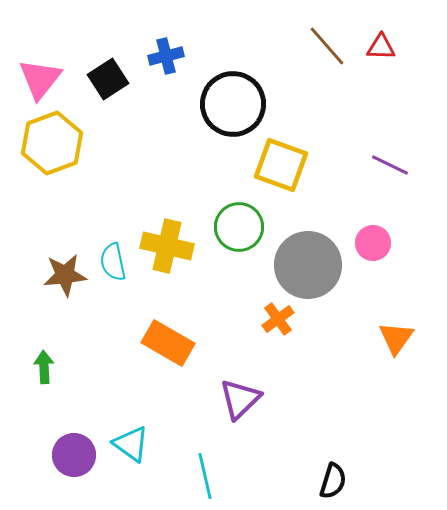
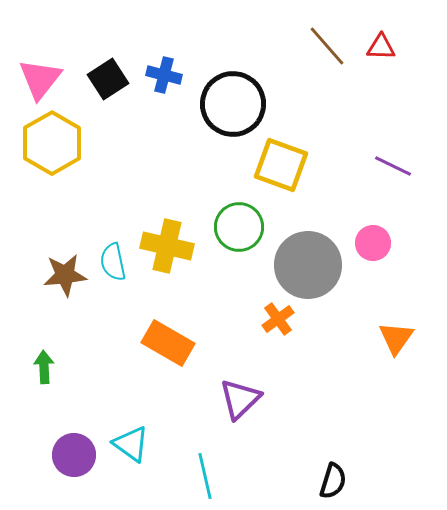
blue cross: moved 2 px left, 19 px down; rotated 28 degrees clockwise
yellow hexagon: rotated 10 degrees counterclockwise
purple line: moved 3 px right, 1 px down
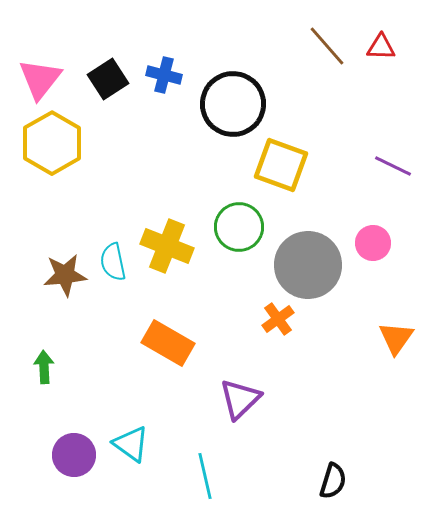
yellow cross: rotated 9 degrees clockwise
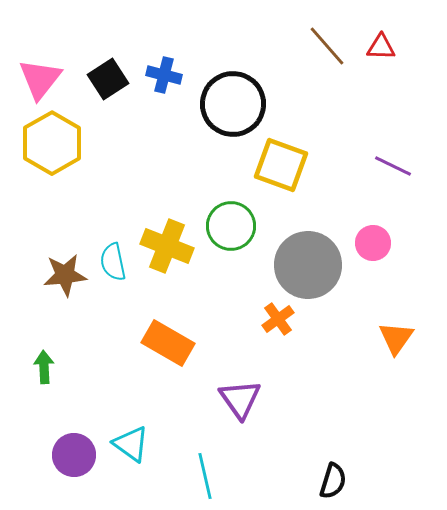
green circle: moved 8 px left, 1 px up
purple triangle: rotated 21 degrees counterclockwise
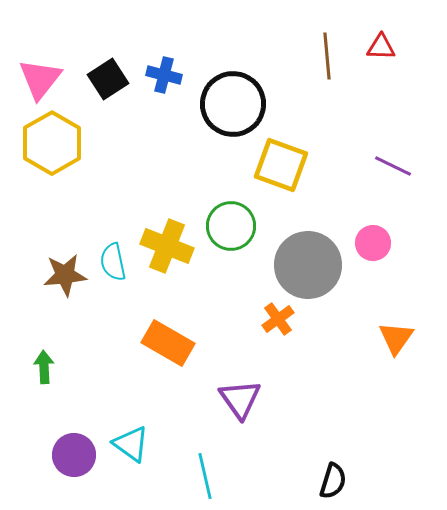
brown line: moved 10 px down; rotated 36 degrees clockwise
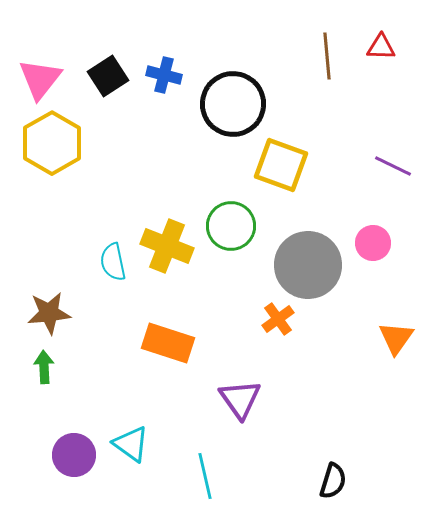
black square: moved 3 px up
brown star: moved 16 px left, 38 px down
orange rectangle: rotated 12 degrees counterclockwise
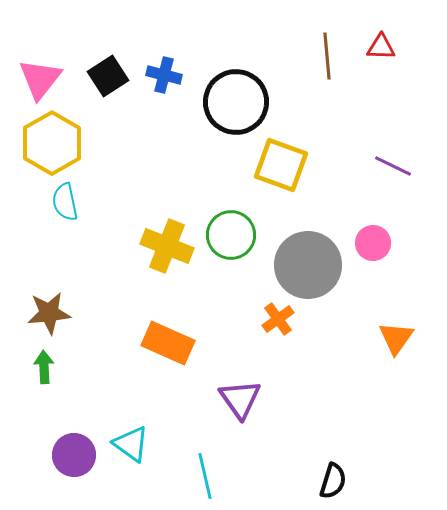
black circle: moved 3 px right, 2 px up
green circle: moved 9 px down
cyan semicircle: moved 48 px left, 60 px up
orange rectangle: rotated 6 degrees clockwise
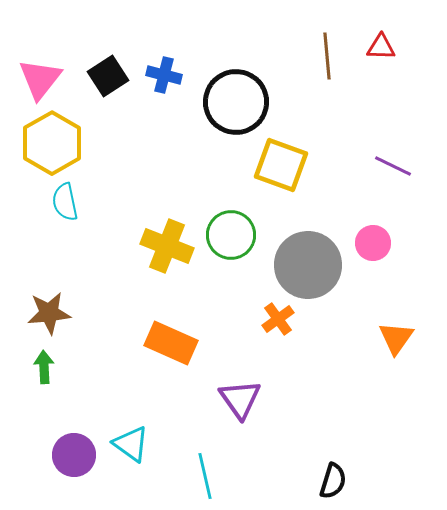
orange rectangle: moved 3 px right
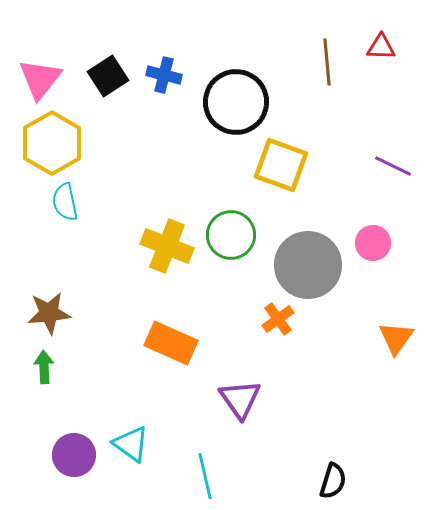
brown line: moved 6 px down
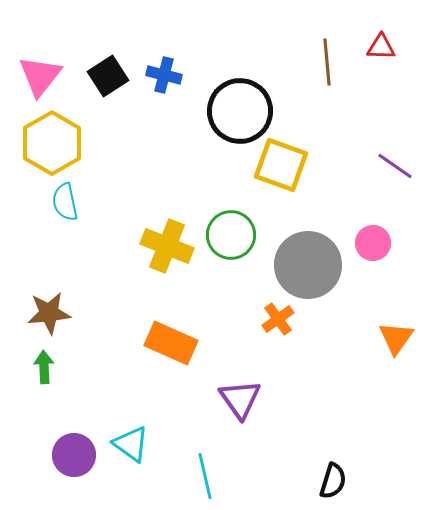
pink triangle: moved 3 px up
black circle: moved 4 px right, 9 px down
purple line: moved 2 px right; rotated 9 degrees clockwise
